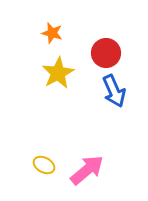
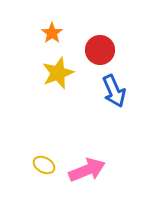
orange star: rotated 20 degrees clockwise
red circle: moved 6 px left, 3 px up
yellow star: rotated 8 degrees clockwise
pink arrow: rotated 18 degrees clockwise
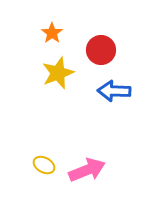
red circle: moved 1 px right
blue arrow: rotated 116 degrees clockwise
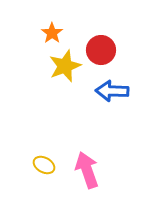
yellow star: moved 7 px right, 7 px up
blue arrow: moved 2 px left
pink arrow: rotated 87 degrees counterclockwise
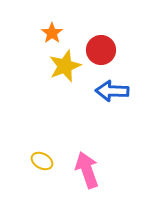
yellow ellipse: moved 2 px left, 4 px up
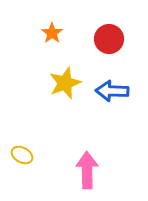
red circle: moved 8 px right, 11 px up
yellow star: moved 17 px down
yellow ellipse: moved 20 px left, 6 px up
pink arrow: rotated 18 degrees clockwise
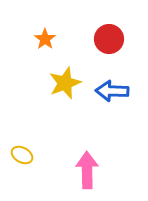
orange star: moved 7 px left, 6 px down
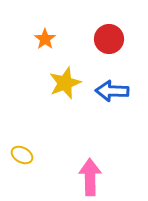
pink arrow: moved 3 px right, 7 px down
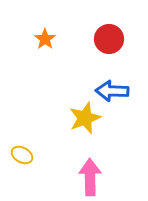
yellow star: moved 20 px right, 35 px down
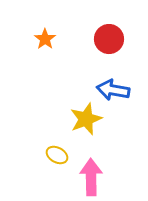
blue arrow: moved 1 px right, 1 px up; rotated 8 degrees clockwise
yellow star: moved 1 px right, 1 px down
yellow ellipse: moved 35 px right
pink arrow: moved 1 px right
